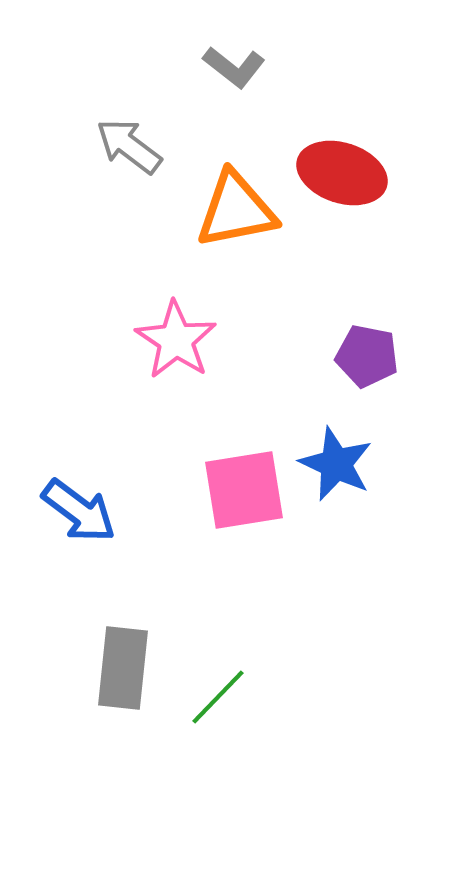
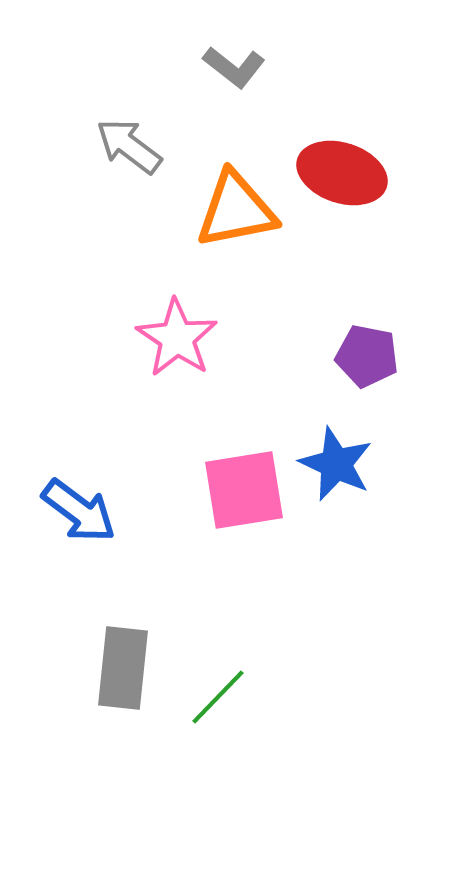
pink star: moved 1 px right, 2 px up
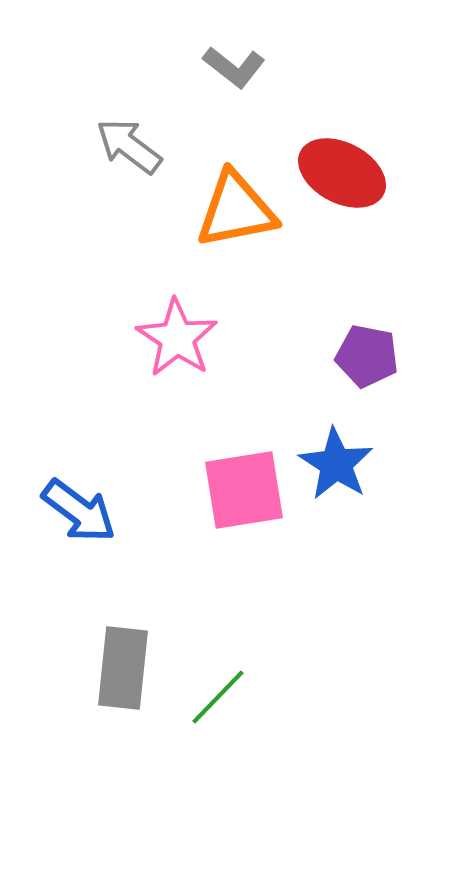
red ellipse: rotated 10 degrees clockwise
blue star: rotated 8 degrees clockwise
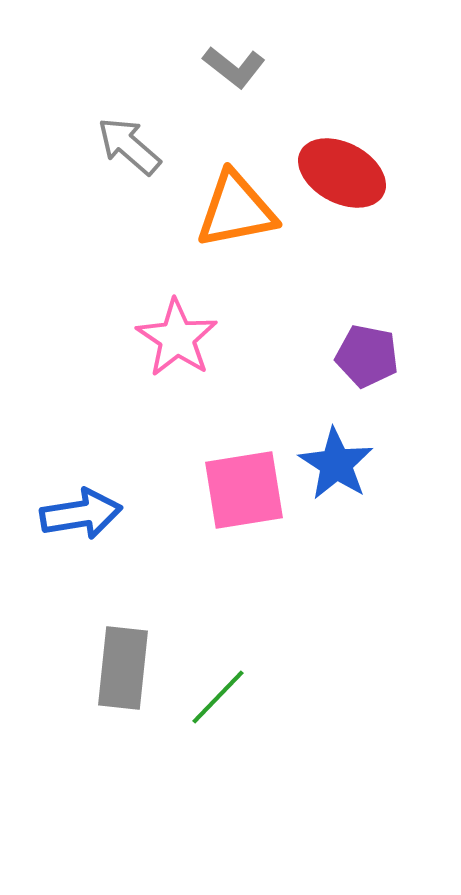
gray arrow: rotated 4 degrees clockwise
blue arrow: moved 2 px right, 3 px down; rotated 46 degrees counterclockwise
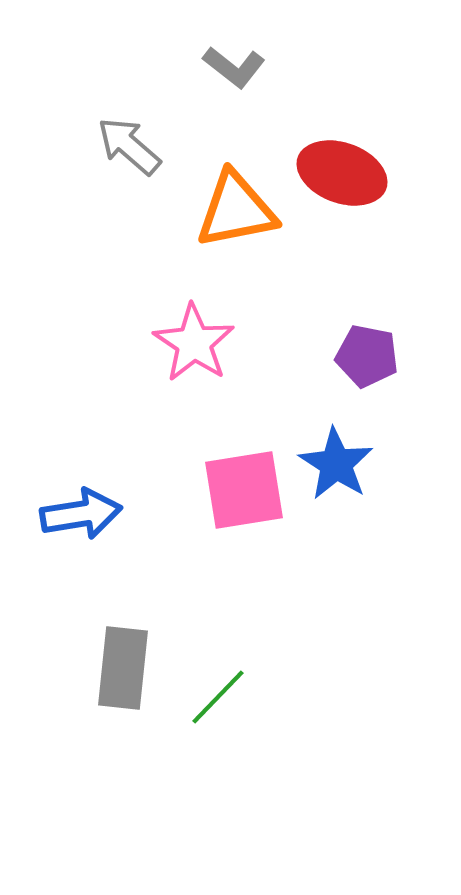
red ellipse: rotated 8 degrees counterclockwise
pink star: moved 17 px right, 5 px down
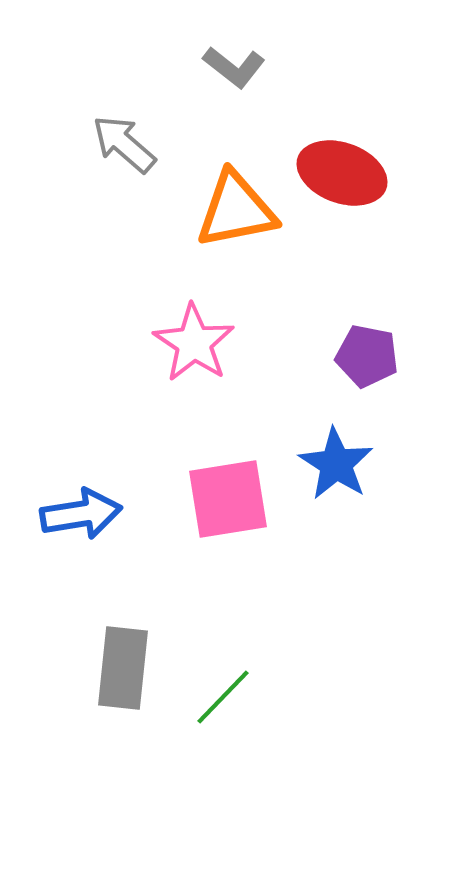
gray arrow: moved 5 px left, 2 px up
pink square: moved 16 px left, 9 px down
green line: moved 5 px right
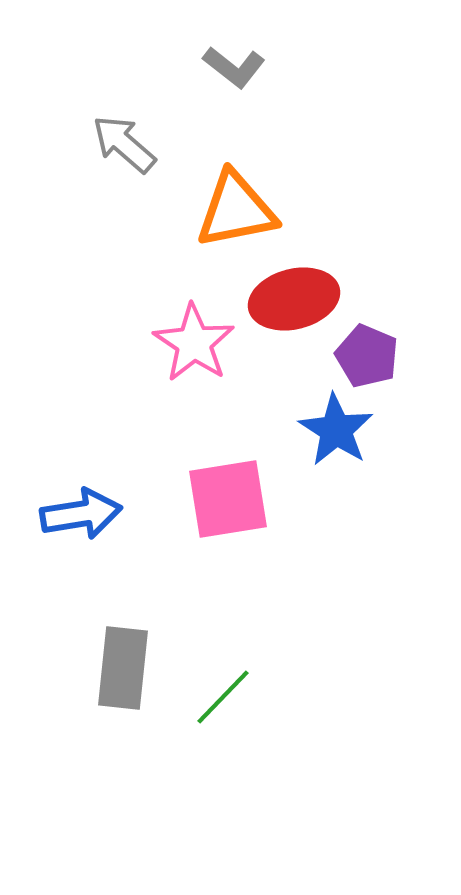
red ellipse: moved 48 px left, 126 px down; rotated 34 degrees counterclockwise
purple pentagon: rotated 12 degrees clockwise
blue star: moved 34 px up
